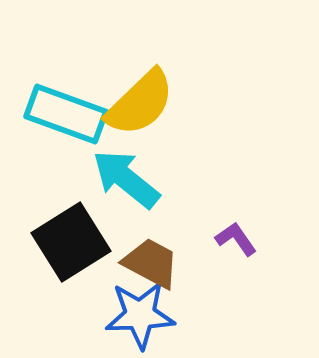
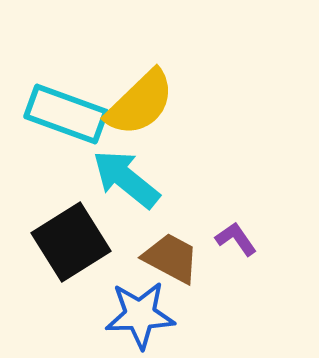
brown trapezoid: moved 20 px right, 5 px up
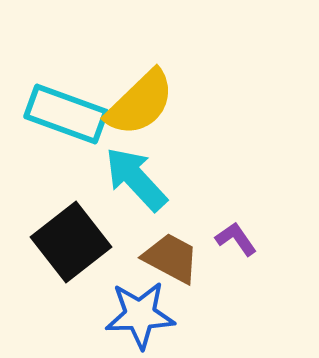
cyan arrow: moved 10 px right; rotated 8 degrees clockwise
black square: rotated 6 degrees counterclockwise
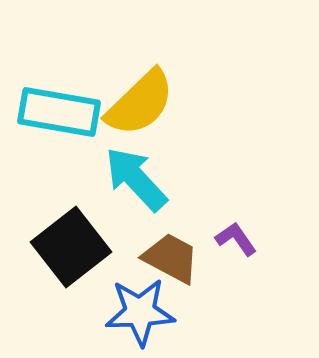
cyan rectangle: moved 7 px left, 2 px up; rotated 10 degrees counterclockwise
black square: moved 5 px down
blue star: moved 3 px up
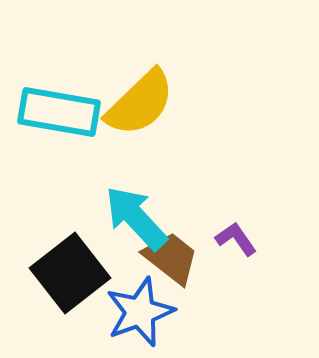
cyan arrow: moved 39 px down
black square: moved 1 px left, 26 px down
brown trapezoid: rotated 10 degrees clockwise
blue star: rotated 18 degrees counterclockwise
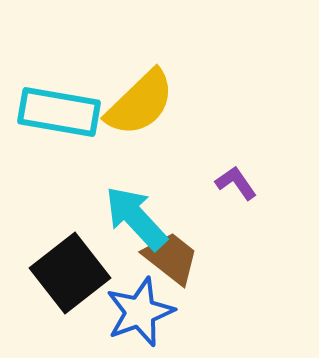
purple L-shape: moved 56 px up
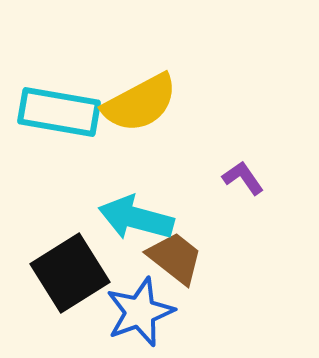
yellow semicircle: rotated 16 degrees clockwise
purple L-shape: moved 7 px right, 5 px up
cyan arrow: rotated 32 degrees counterclockwise
brown trapezoid: moved 4 px right
black square: rotated 6 degrees clockwise
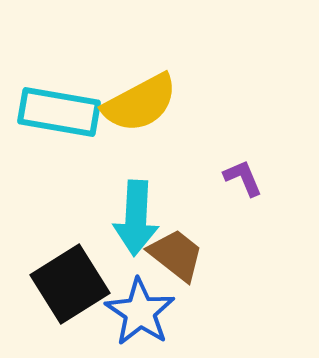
purple L-shape: rotated 12 degrees clockwise
cyan arrow: rotated 102 degrees counterclockwise
brown trapezoid: moved 1 px right, 3 px up
black square: moved 11 px down
blue star: rotated 18 degrees counterclockwise
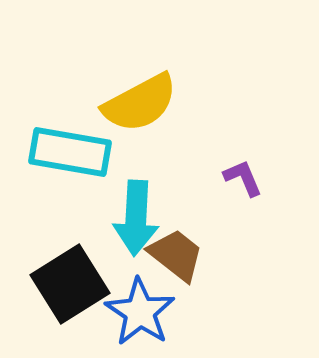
cyan rectangle: moved 11 px right, 40 px down
